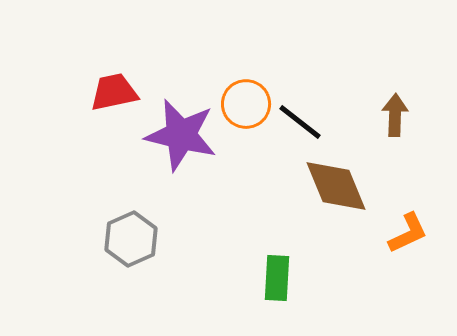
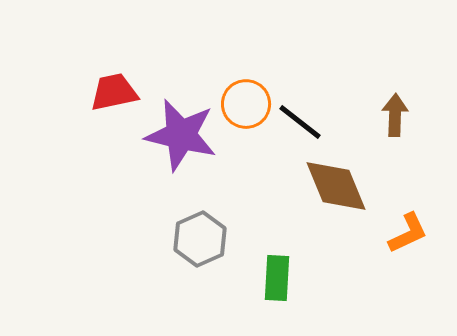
gray hexagon: moved 69 px right
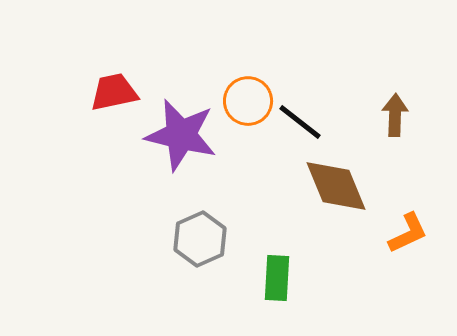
orange circle: moved 2 px right, 3 px up
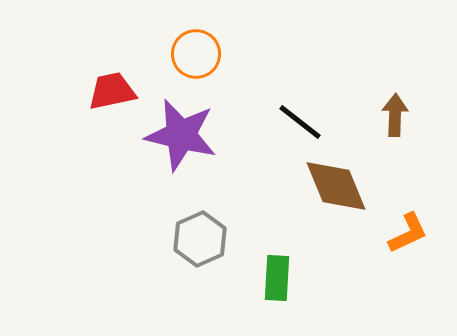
red trapezoid: moved 2 px left, 1 px up
orange circle: moved 52 px left, 47 px up
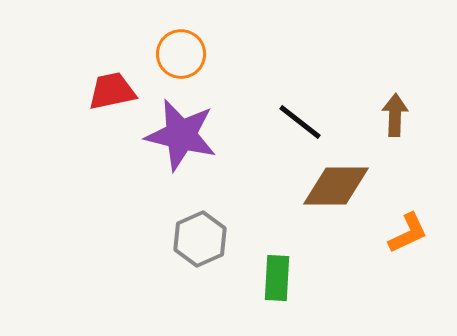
orange circle: moved 15 px left
brown diamond: rotated 68 degrees counterclockwise
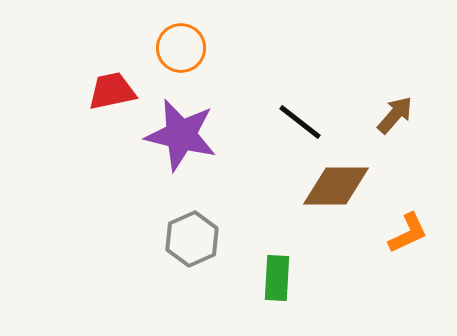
orange circle: moved 6 px up
brown arrow: rotated 39 degrees clockwise
gray hexagon: moved 8 px left
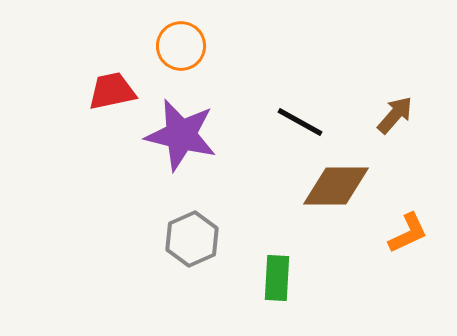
orange circle: moved 2 px up
black line: rotated 9 degrees counterclockwise
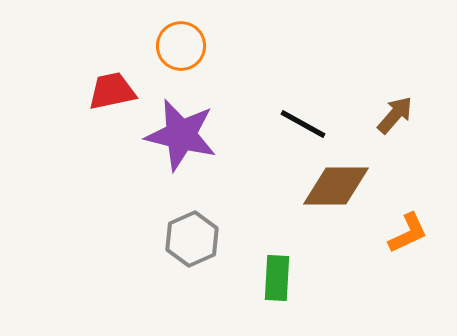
black line: moved 3 px right, 2 px down
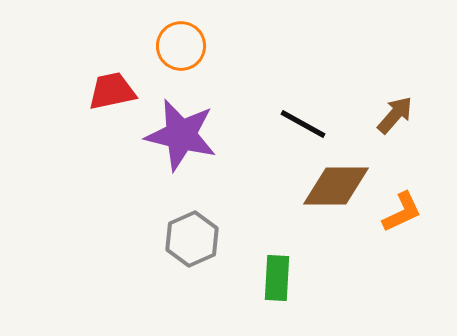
orange L-shape: moved 6 px left, 21 px up
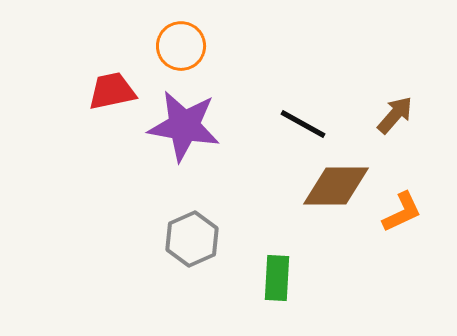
purple star: moved 3 px right, 9 px up; rotated 4 degrees counterclockwise
